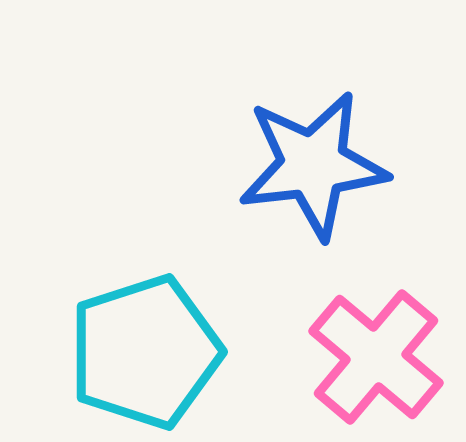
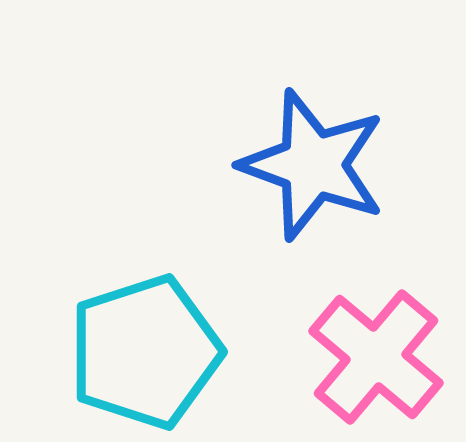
blue star: rotated 27 degrees clockwise
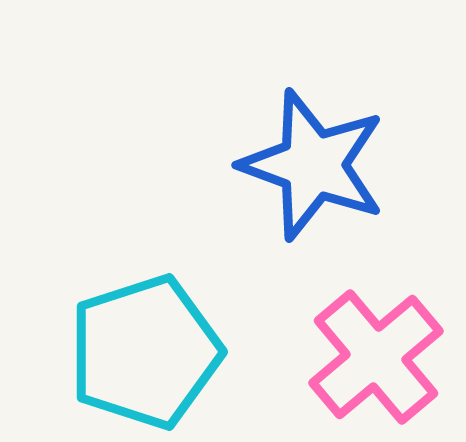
pink cross: rotated 10 degrees clockwise
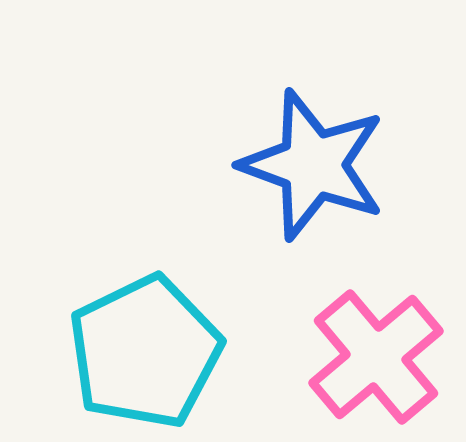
cyan pentagon: rotated 8 degrees counterclockwise
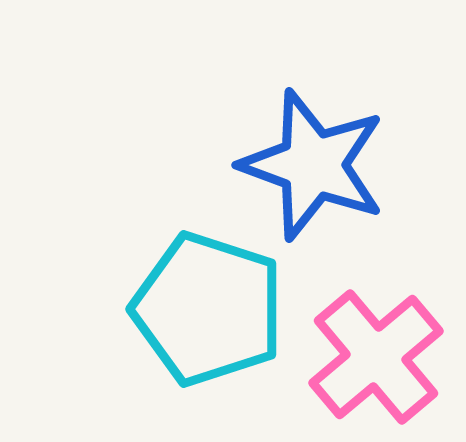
cyan pentagon: moved 63 px right, 43 px up; rotated 28 degrees counterclockwise
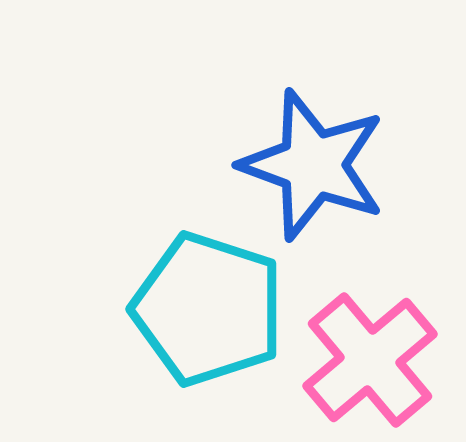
pink cross: moved 6 px left, 3 px down
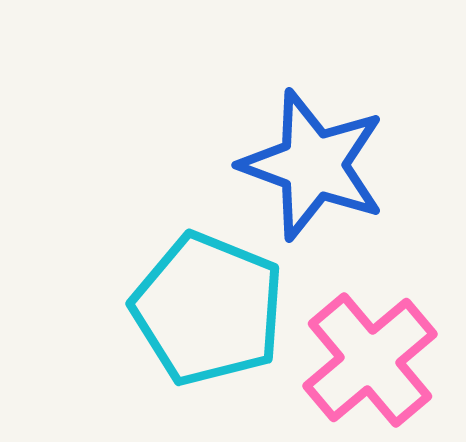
cyan pentagon: rotated 4 degrees clockwise
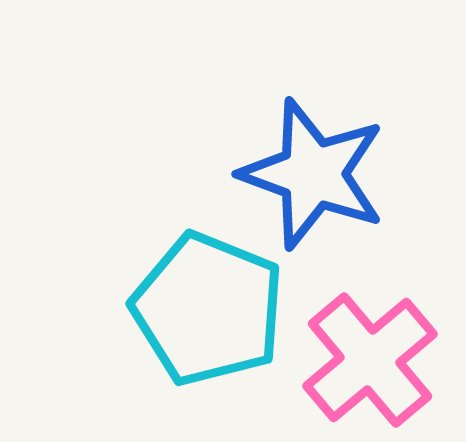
blue star: moved 9 px down
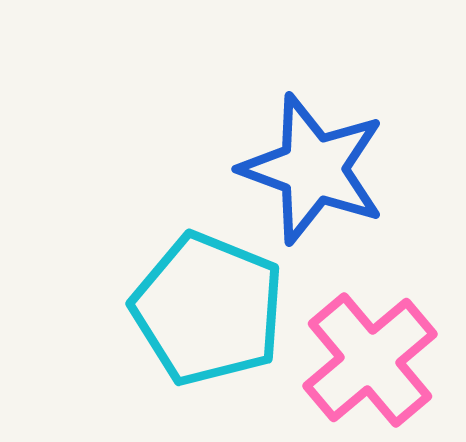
blue star: moved 5 px up
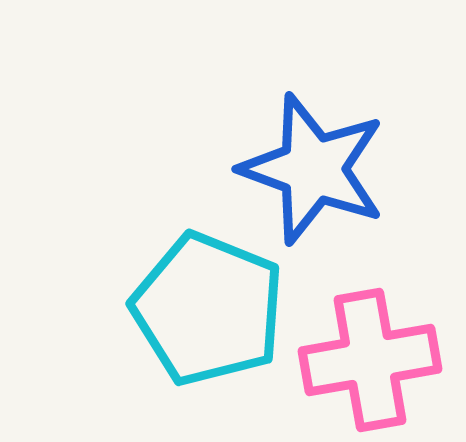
pink cross: rotated 30 degrees clockwise
